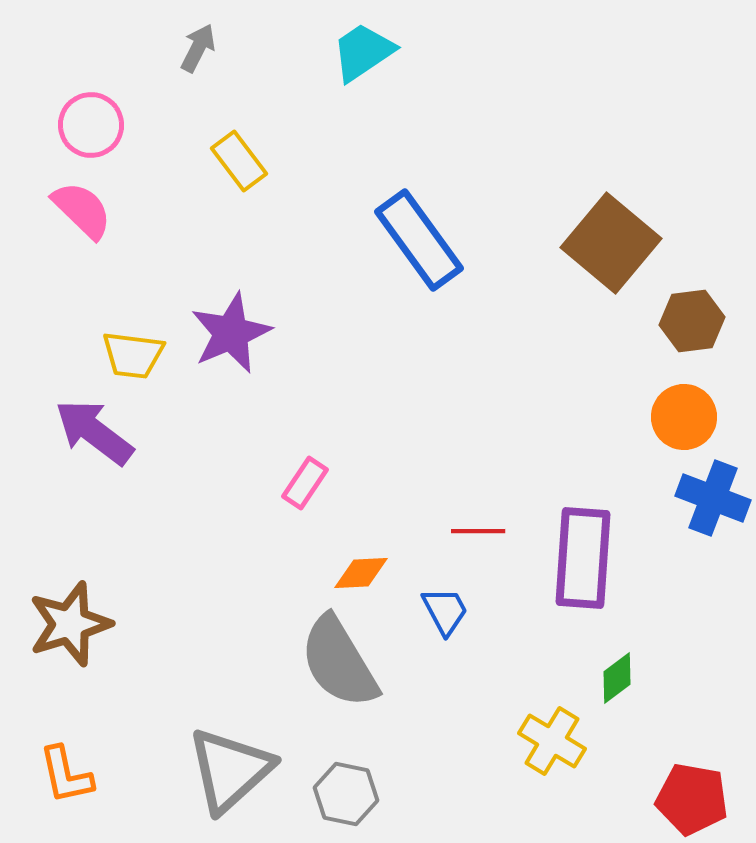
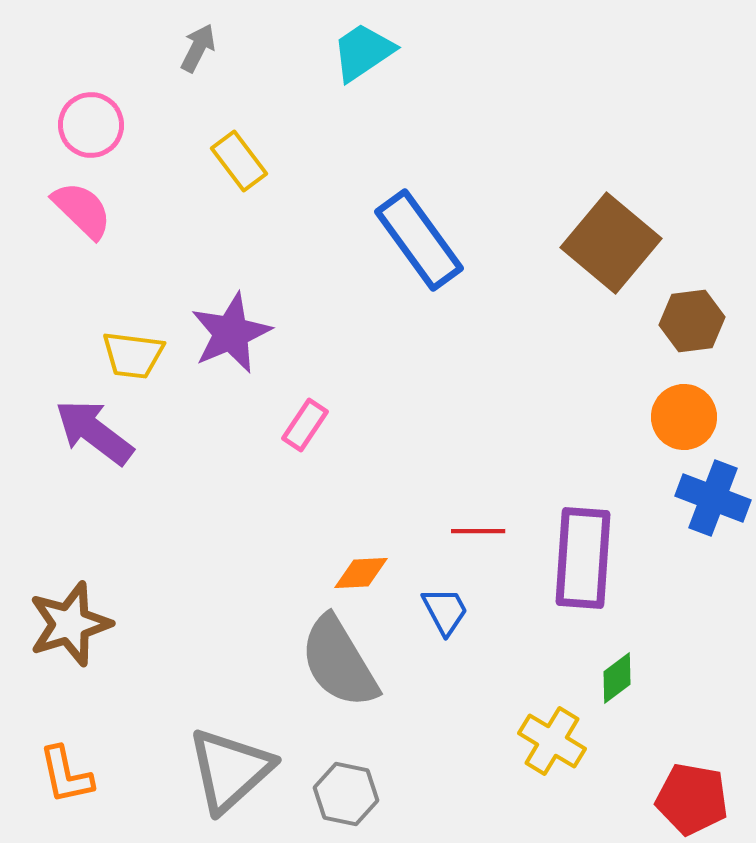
pink rectangle: moved 58 px up
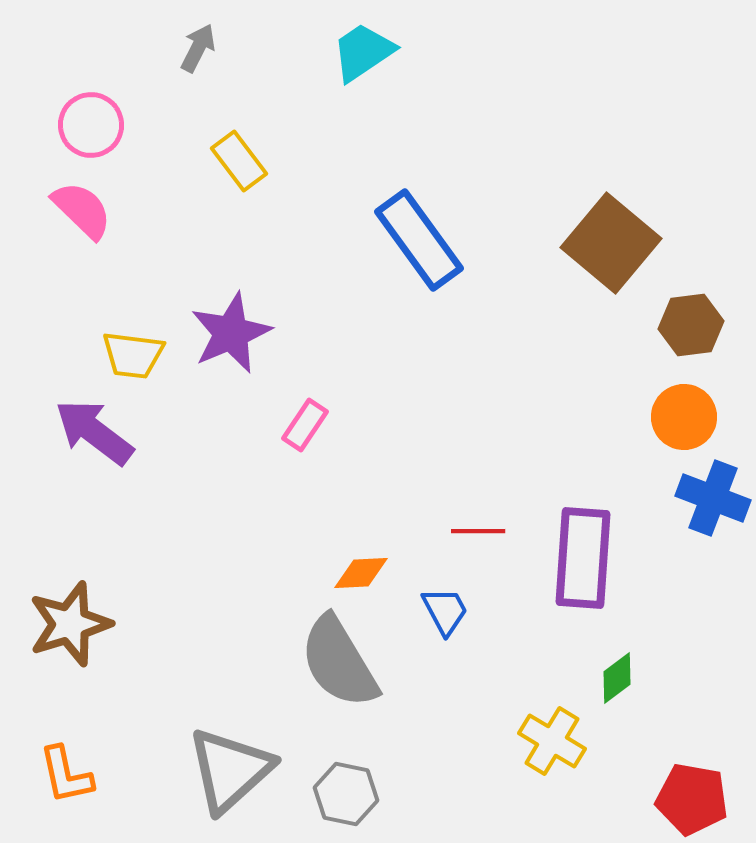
brown hexagon: moved 1 px left, 4 px down
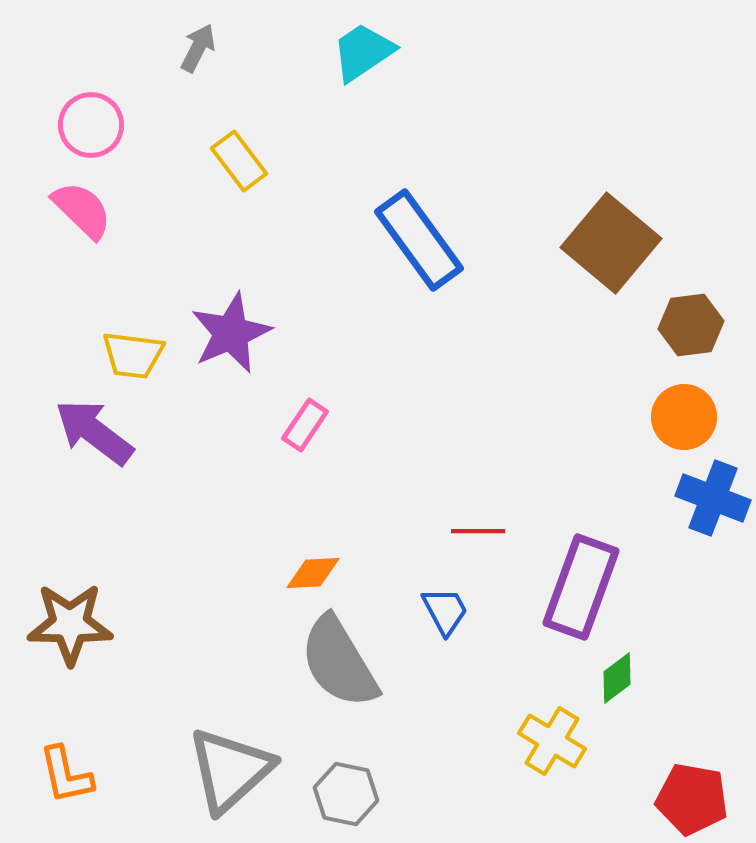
purple rectangle: moved 2 px left, 29 px down; rotated 16 degrees clockwise
orange diamond: moved 48 px left
brown star: rotated 18 degrees clockwise
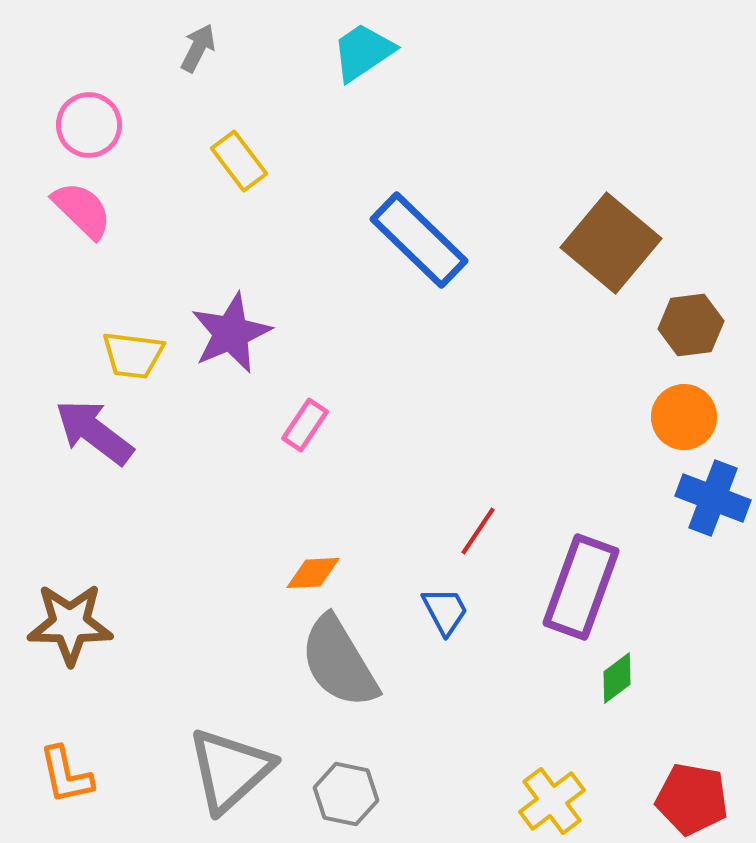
pink circle: moved 2 px left
blue rectangle: rotated 10 degrees counterclockwise
red line: rotated 56 degrees counterclockwise
yellow cross: moved 60 px down; rotated 22 degrees clockwise
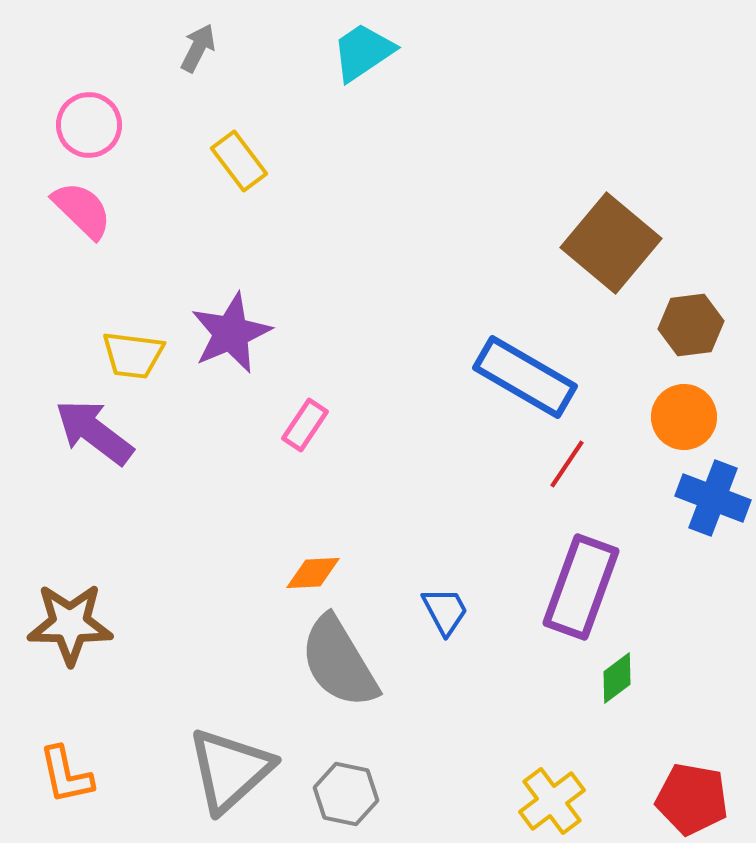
blue rectangle: moved 106 px right, 137 px down; rotated 14 degrees counterclockwise
red line: moved 89 px right, 67 px up
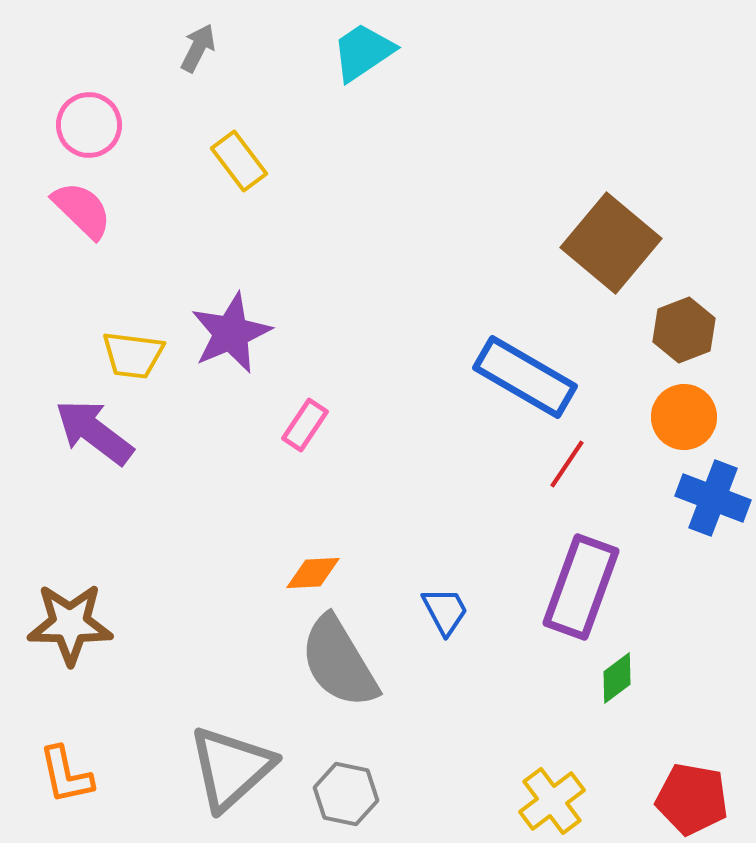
brown hexagon: moved 7 px left, 5 px down; rotated 14 degrees counterclockwise
gray triangle: moved 1 px right, 2 px up
